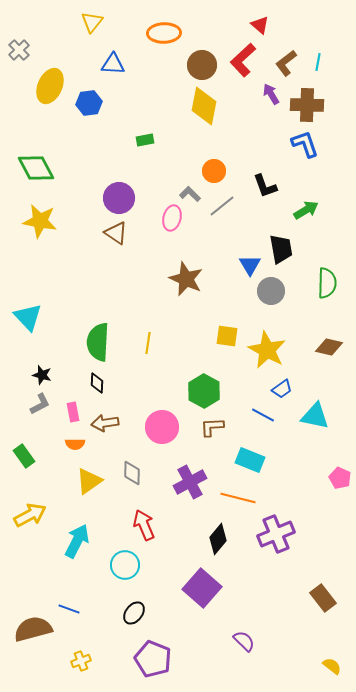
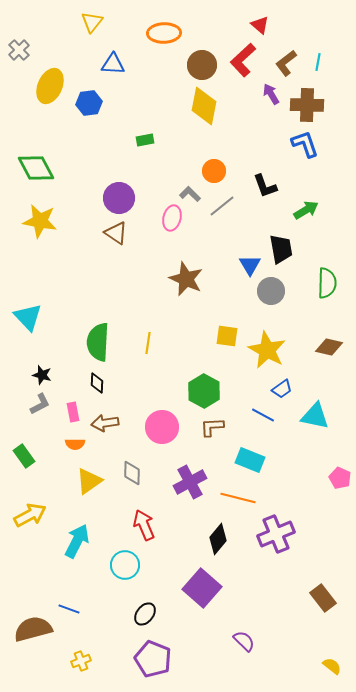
black ellipse at (134, 613): moved 11 px right, 1 px down
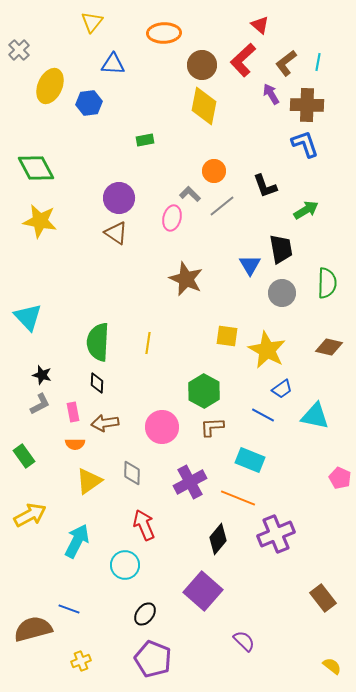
gray circle at (271, 291): moved 11 px right, 2 px down
orange line at (238, 498): rotated 8 degrees clockwise
purple square at (202, 588): moved 1 px right, 3 px down
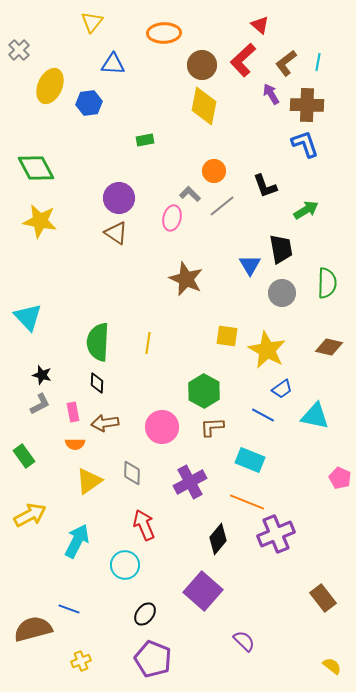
orange line at (238, 498): moved 9 px right, 4 px down
